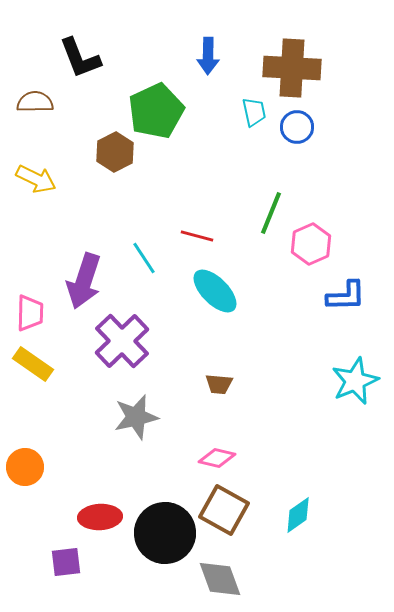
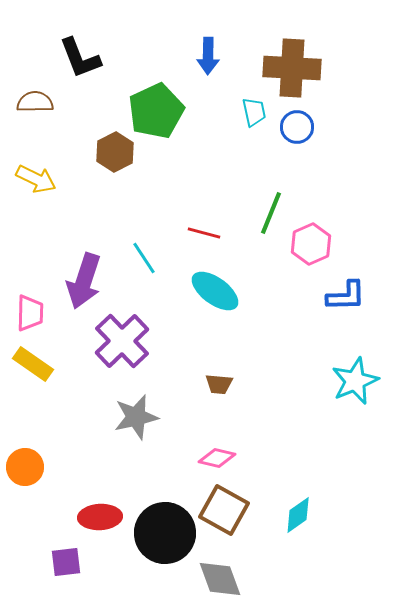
red line: moved 7 px right, 3 px up
cyan ellipse: rotated 9 degrees counterclockwise
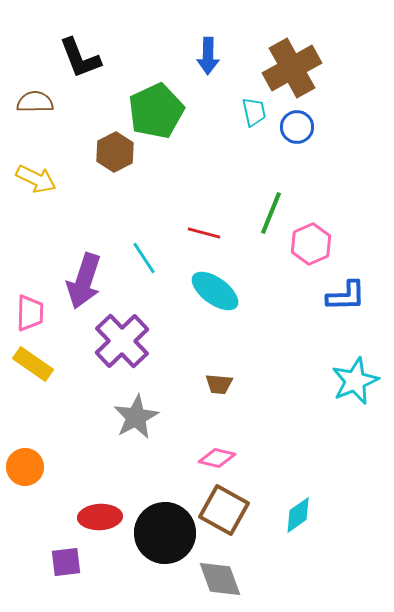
brown cross: rotated 32 degrees counterclockwise
gray star: rotated 15 degrees counterclockwise
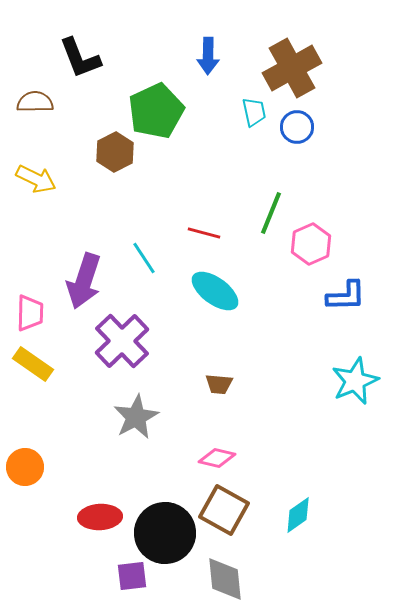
purple square: moved 66 px right, 14 px down
gray diamond: moved 5 px right; rotated 15 degrees clockwise
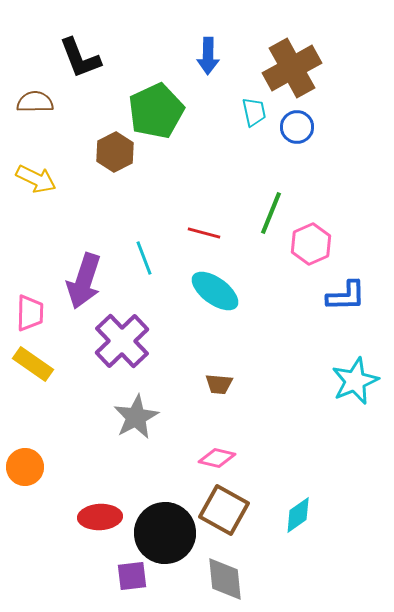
cyan line: rotated 12 degrees clockwise
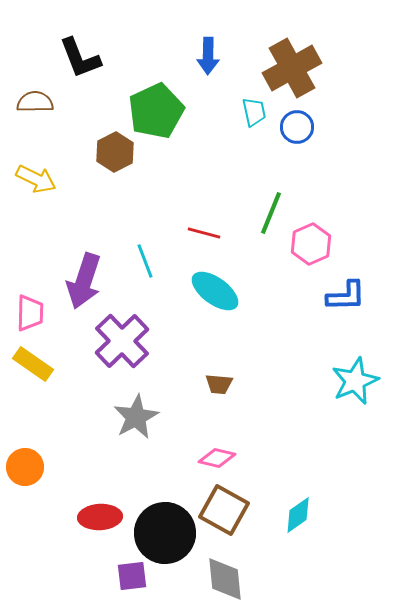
cyan line: moved 1 px right, 3 px down
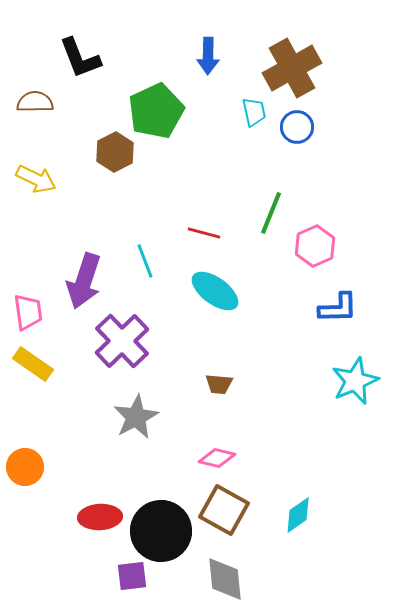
pink hexagon: moved 4 px right, 2 px down
blue L-shape: moved 8 px left, 12 px down
pink trapezoid: moved 2 px left, 1 px up; rotated 9 degrees counterclockwise
black circle: moved 4 px left, 2 px up
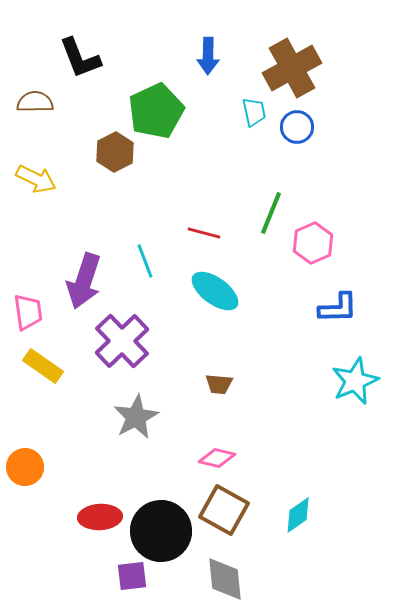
pink hexagon: moved 2 px left, 3 px up
yellow rectangle: moved 10 px right, 2 px down
